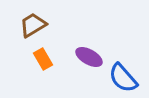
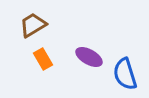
blue semicircle: moved 2 px right, 4 px up; rotated 24 degrees clockwise
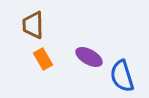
brown trapezoid: rotated 60 degrees counterclockwise
blue semicircle: moved 3 px left, 2 px down
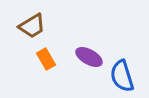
brown trapezoid: moved 1 px left, 1 px down; rotated 120 degrees counterclockwise
orange rectangle: moved 3 px right
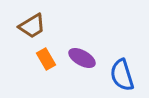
purple ellipse: moved 7 px left, 1 px down
blue semicircle: moved 1 px up
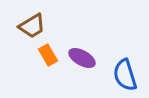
orange rectangle: moved 2 px right, 4 px up
blue semicircle: moved 3 px right
